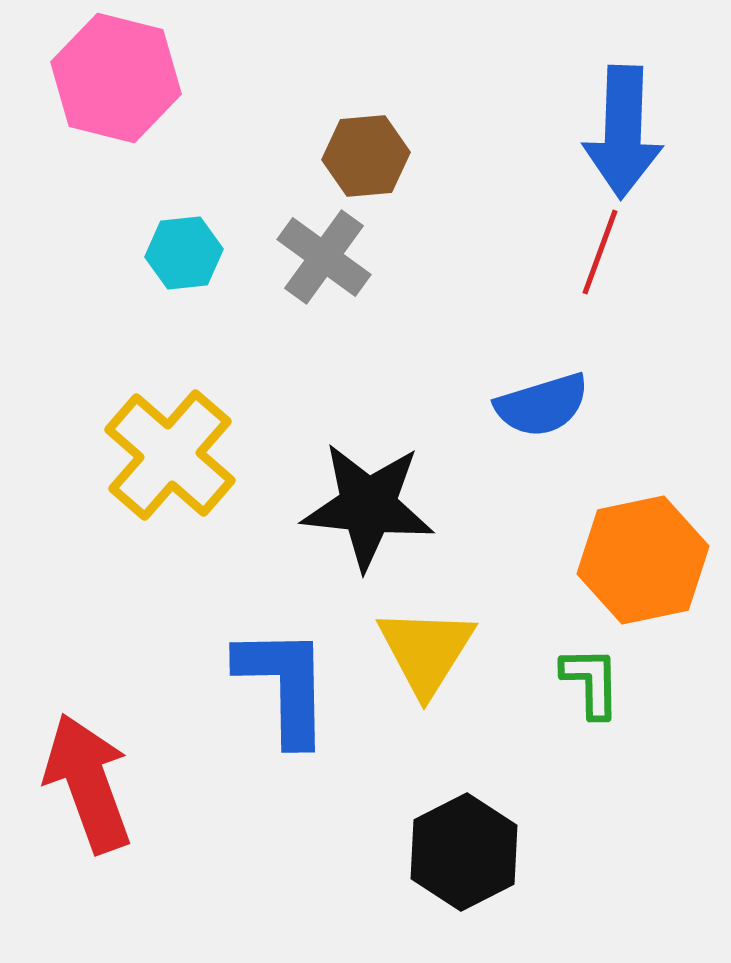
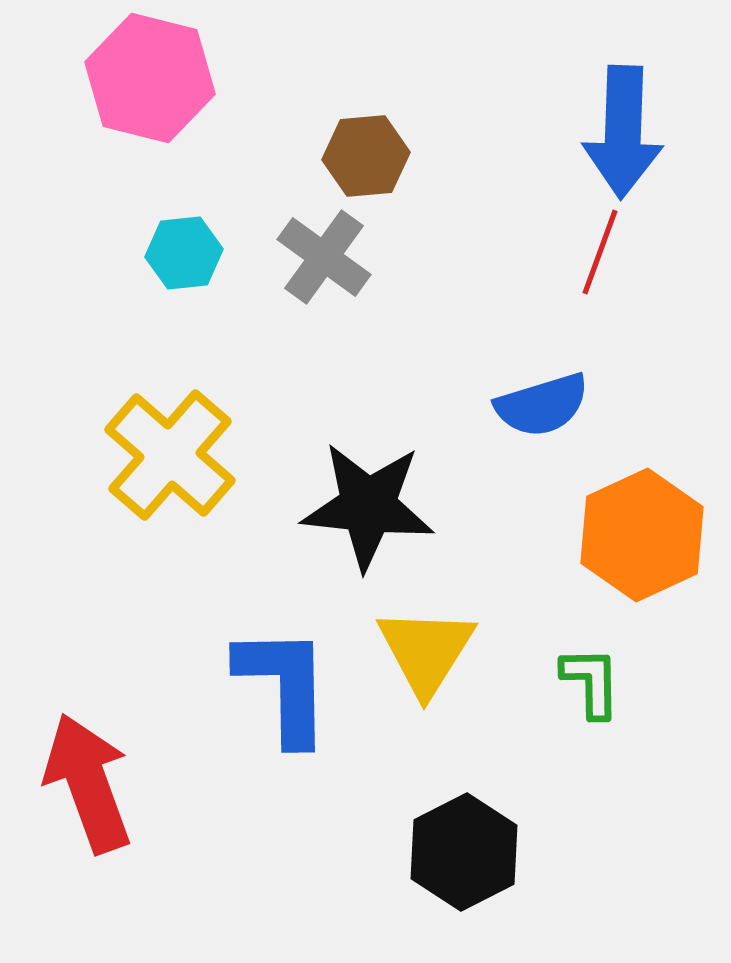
pink hexagon: moved 34 px right
orange hexagon: moved 1 px left, 25 px up; rotated 13 degrees counterclockwise
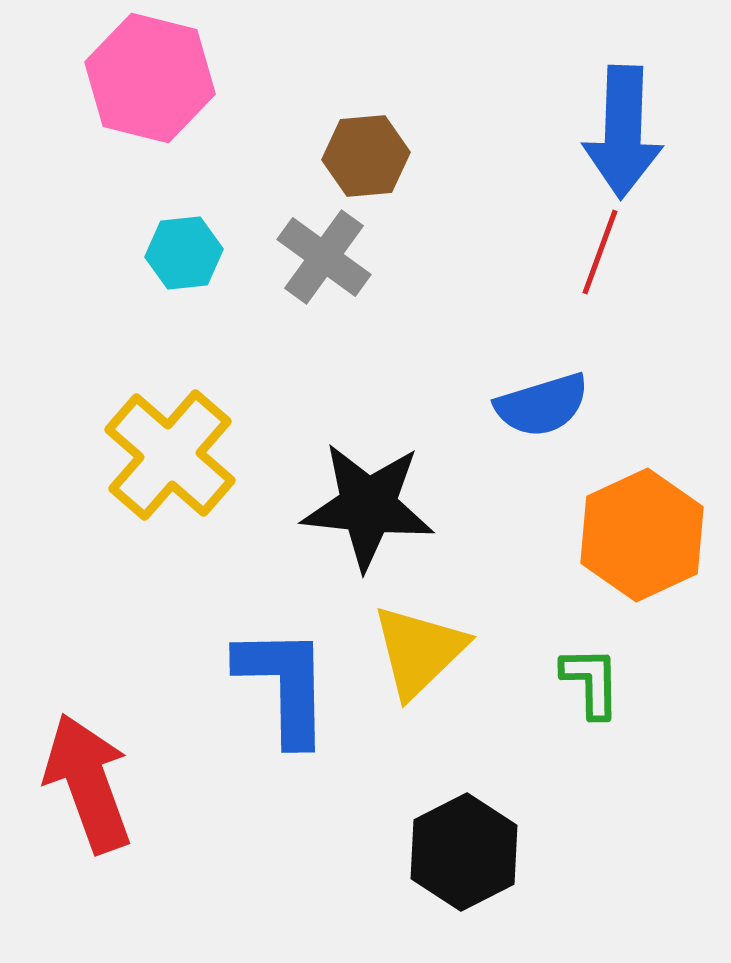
yellow triangle: moved 7 px left; rotated 14 degrees clockwise
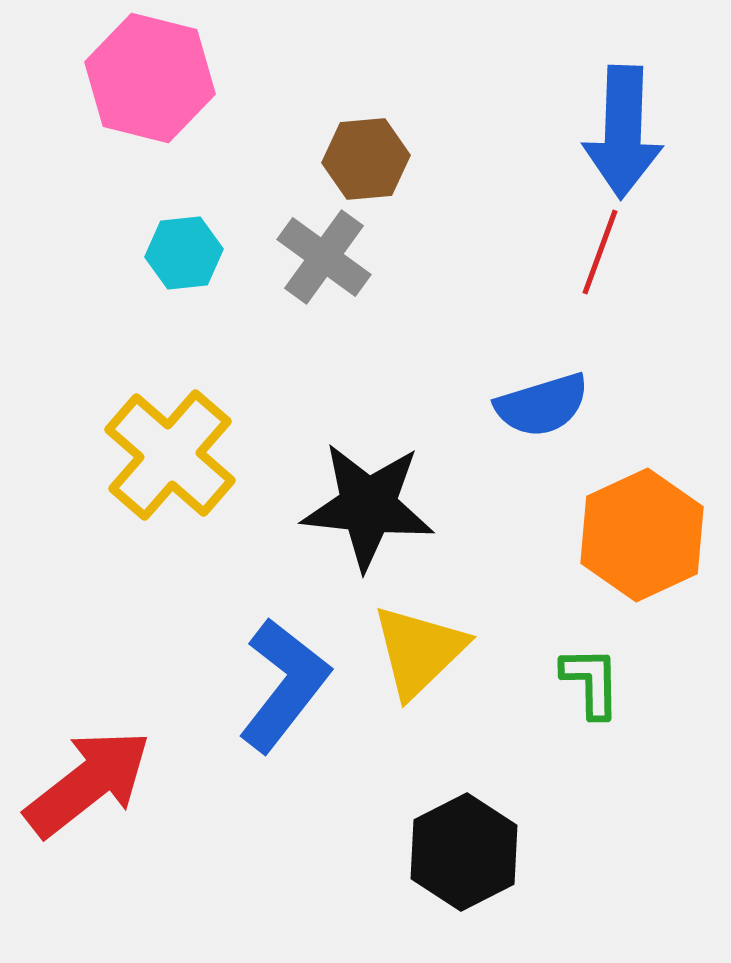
brown hexagon: moved 3 px down
blue L-shape: rotated 39 degrees clockwise
red arrow: rotated 72 degrees clockwise
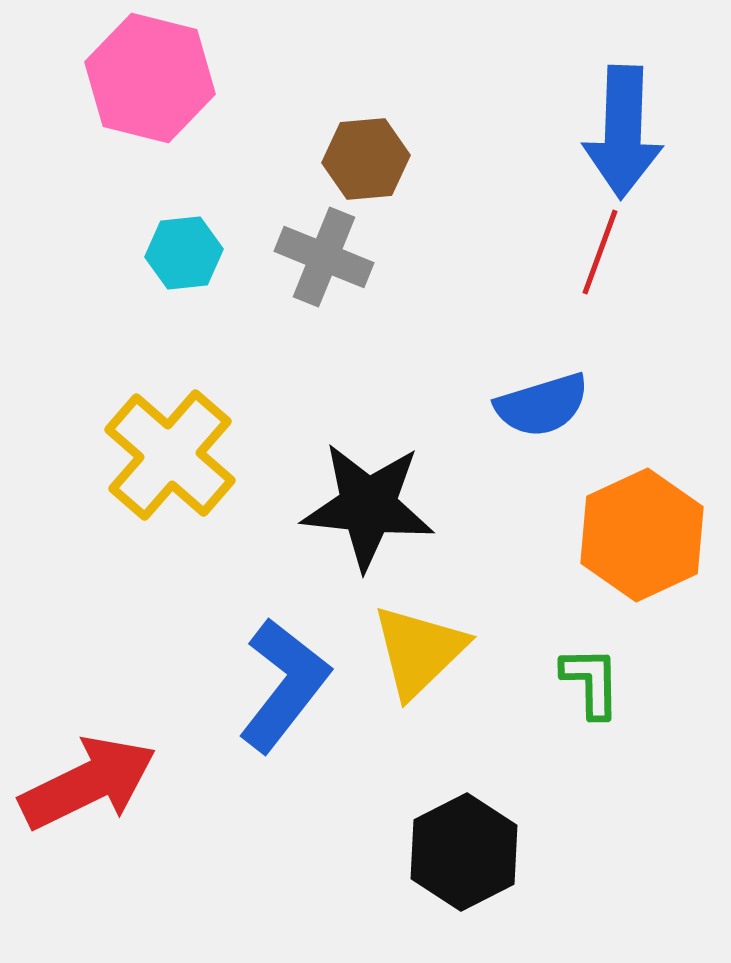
gray cross: rotated 14 degrees counterclockwise
red arrow: rotated 12 degrees clockwise
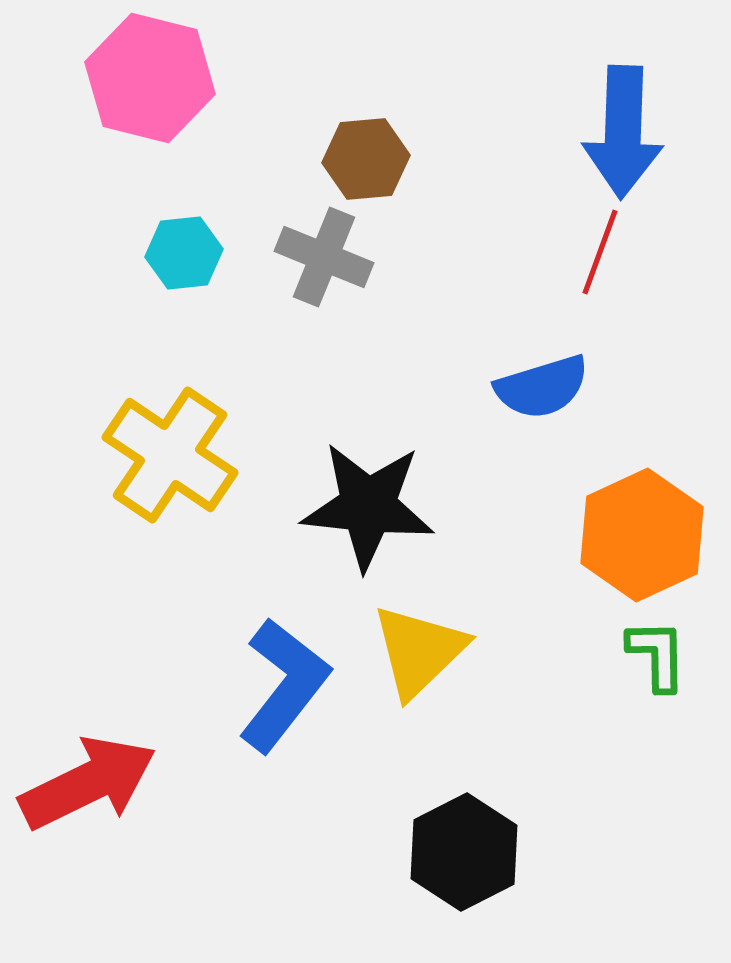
blue semicircle: moved 18 px up
yellow cross: rotated 7 degrees counterclockwise
green L-shape: moved 66 px right, 27 px up
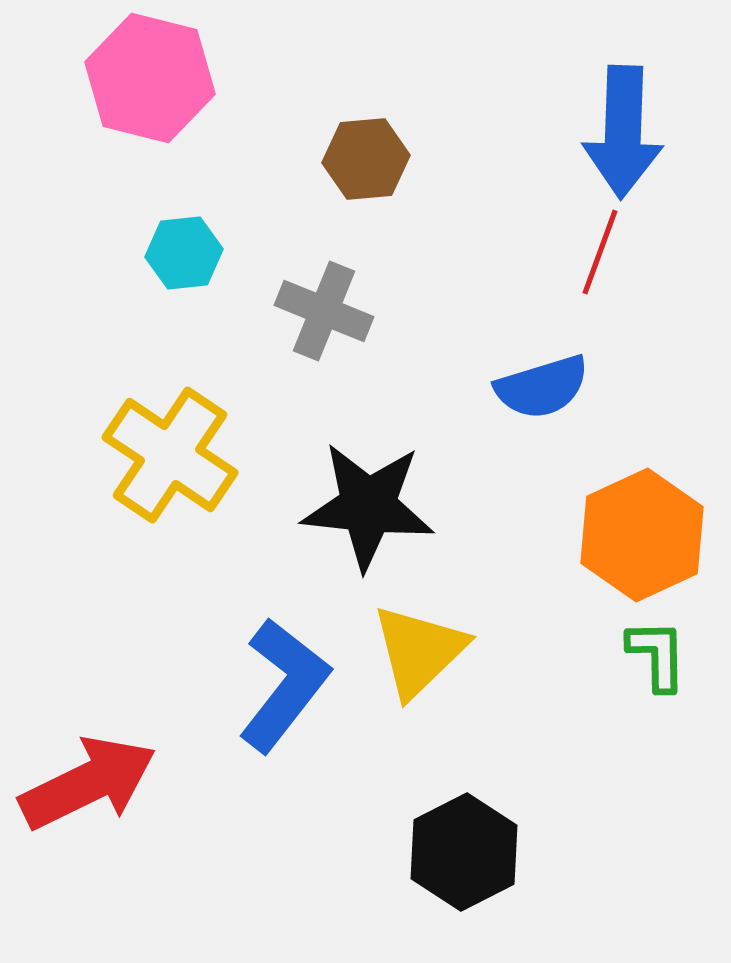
gray cross: moved 54 px down
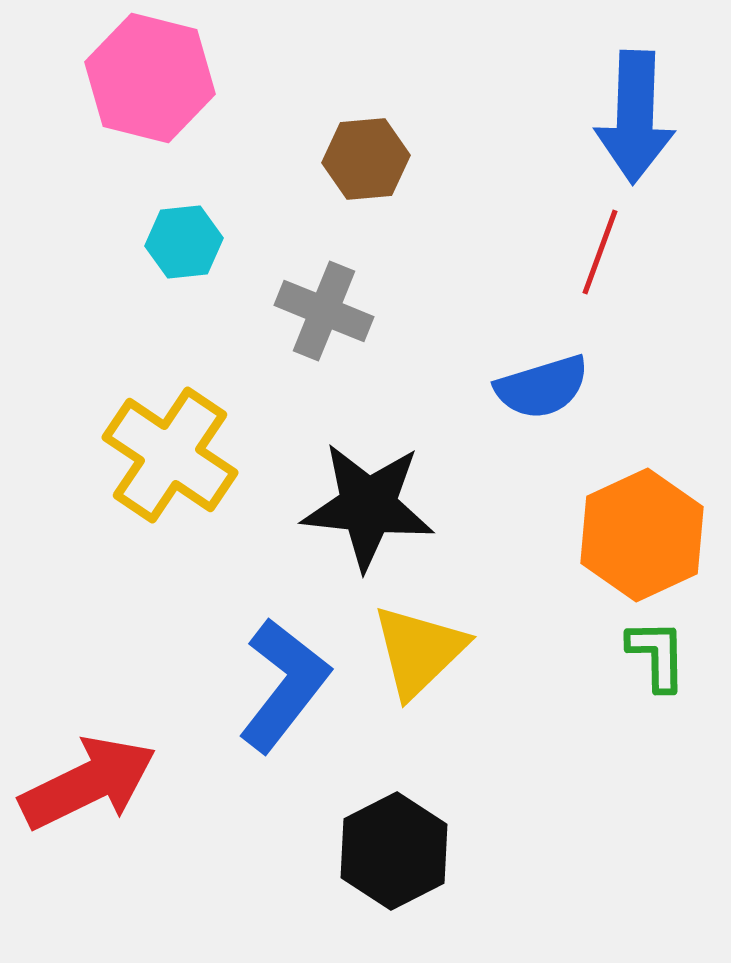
blue arrow: moved 12 px right, 15 px up
cyan hexagon: moved 11 px up
black hexagon: moved 70 px left, 1 px up
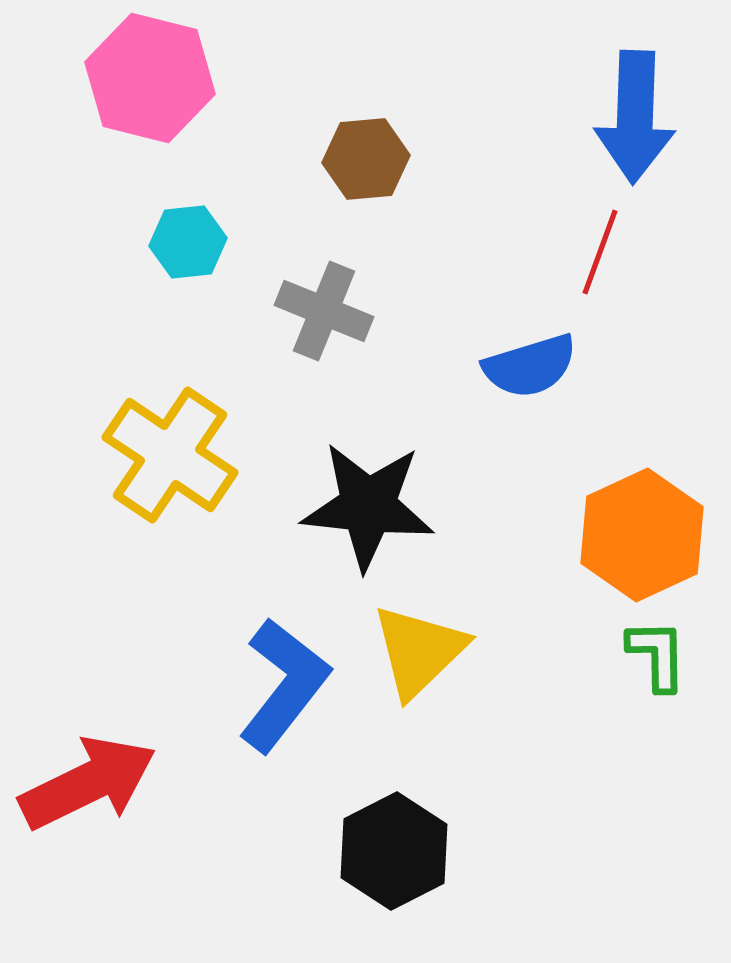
cyan hexagon: moved 4 px right
blue semicircle: moved 12 px left, 21 px up
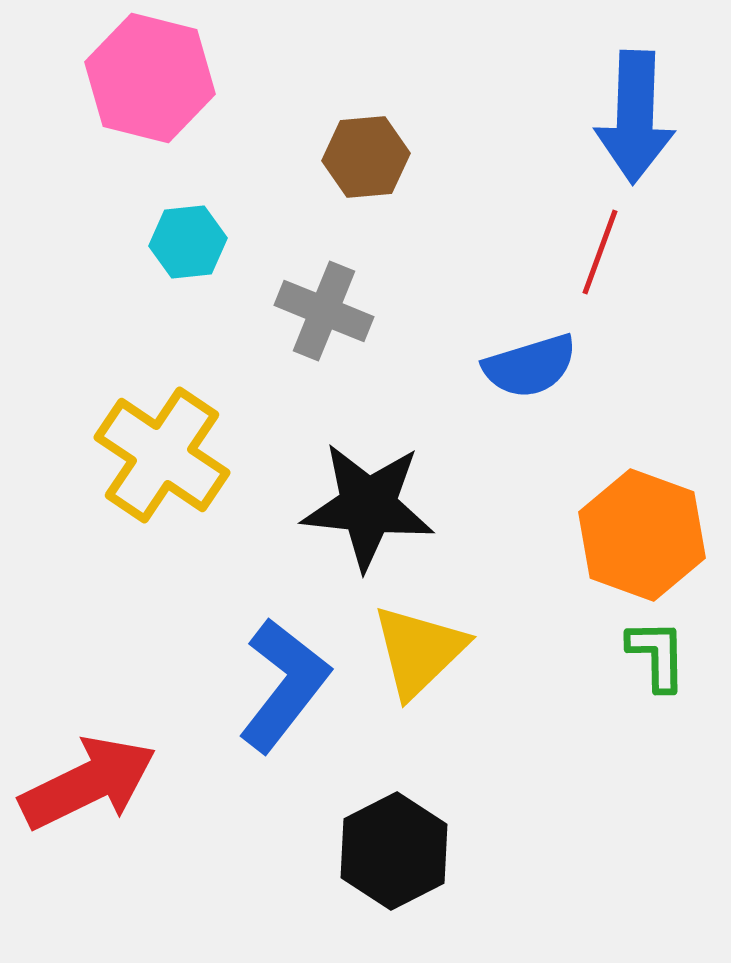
brown hexagon: moved 2 px up
yellow cross: moved 8 px left
orange hexagon: rotated 15 degrees counterclockwise
